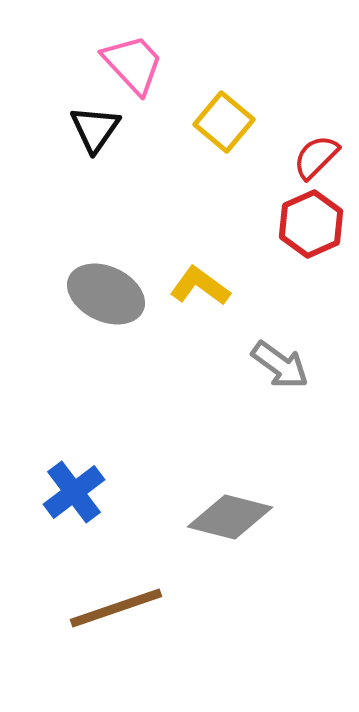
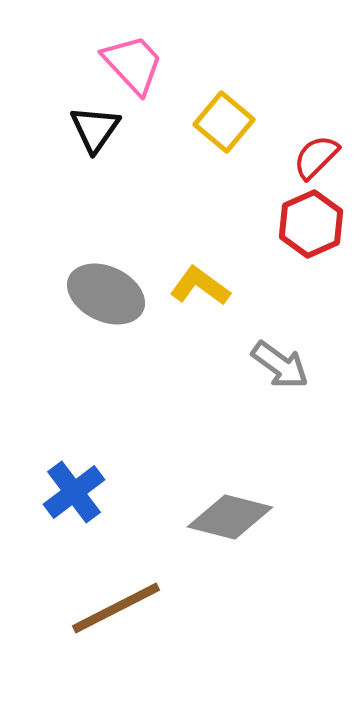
brown line: rotated 8 degrees counterclockwise
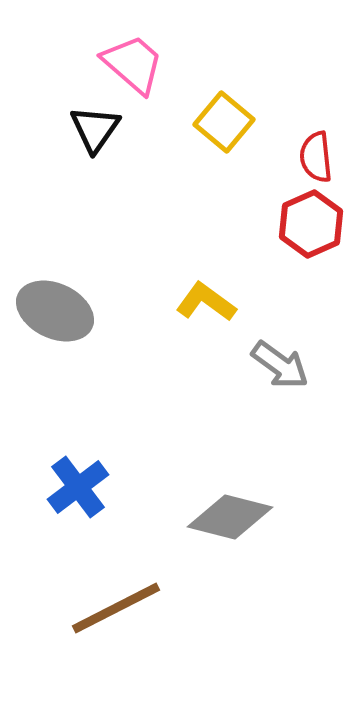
pink trapezoid: rotated 6 degrees counterclockwise
red semicircle: rotated 51 degrees counterclockwise
yellow L-shape: moved 6 px right, 16 px down
gray ellipse: moved 51 px left, 17 px down
blue cross: moved 4 px right, 5 px up
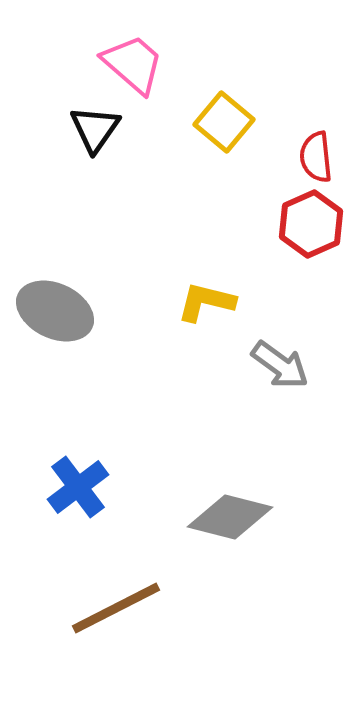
yellow L-shape: rotated 22 degrees counterclockwise
